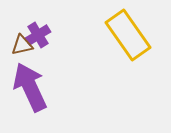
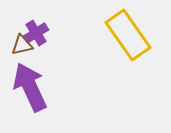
purple cross: moved 2 px left, 2 px up
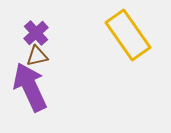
purple cross: rotated 10 degrees counterclockwise
brown triangle: moved 15 px right, 11 px down
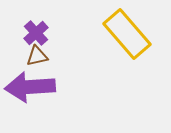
yellow rectangle: moved 1 px left, 1 px up; rotated 6 degrees counterclockwise
purple arrow: rotated 69 degrees counterclockwise
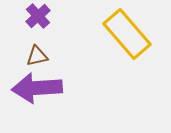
purple cross: moved 2 px right, 17 px up
purple arrow: moved 7 px right, 1 px down
